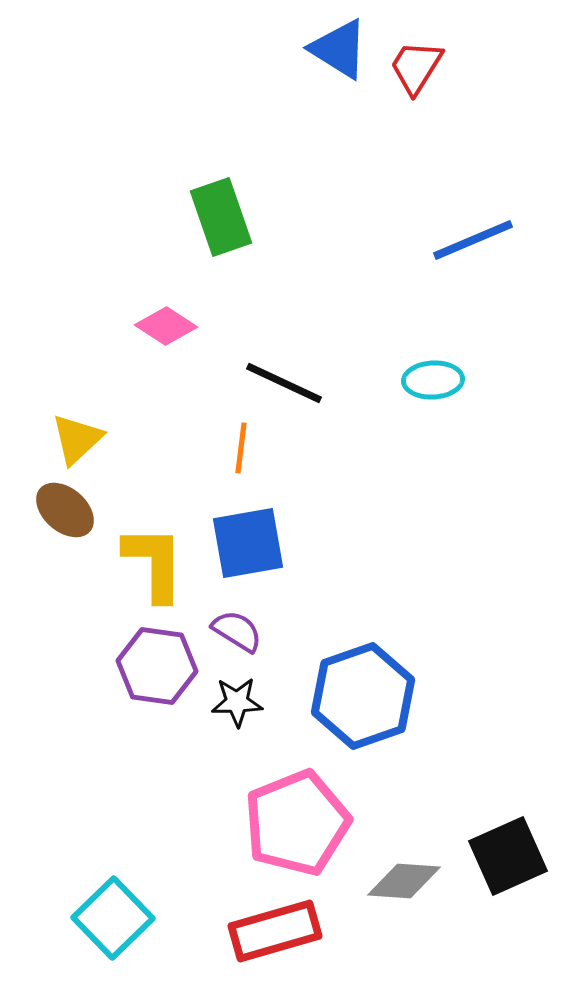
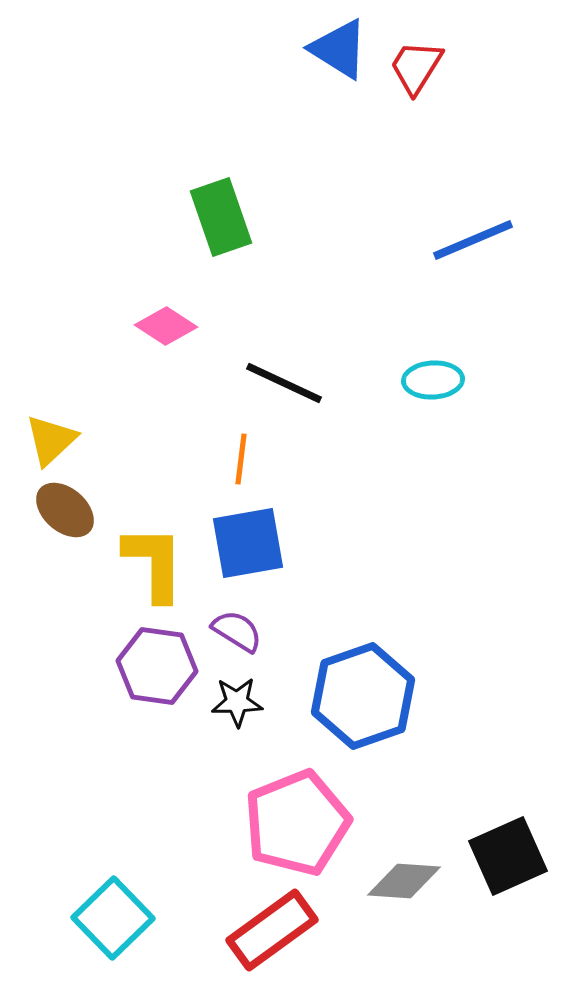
yellow triangle: moved 26 px left, 1 px down
orange line: moved 11 px down
red rectangle: moved 3 px left, 1 px up; rotated 20 degrees counterclockwise
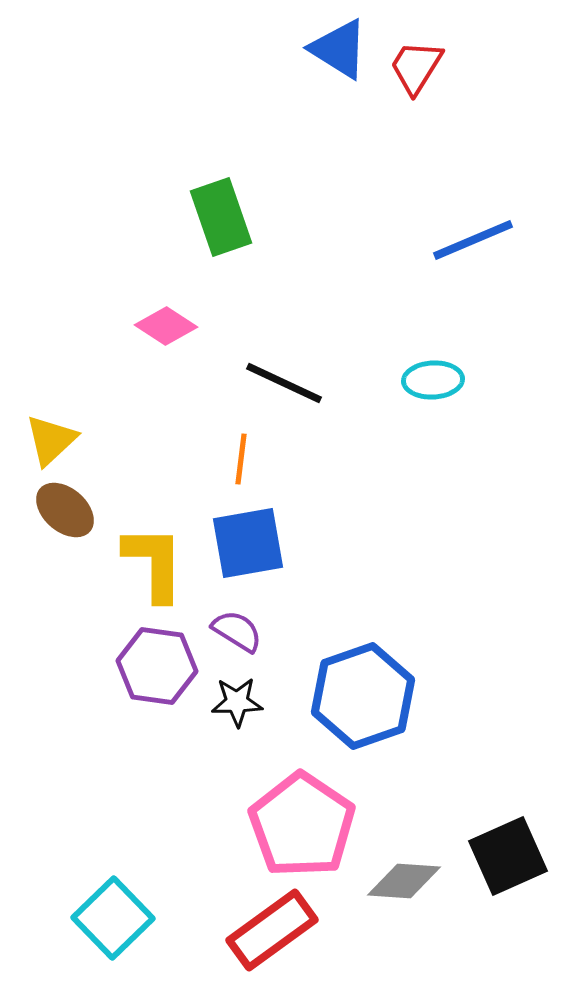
pink pentagon: moved 5 px right, 2 px down; rotated 16 degrees counterclockwise
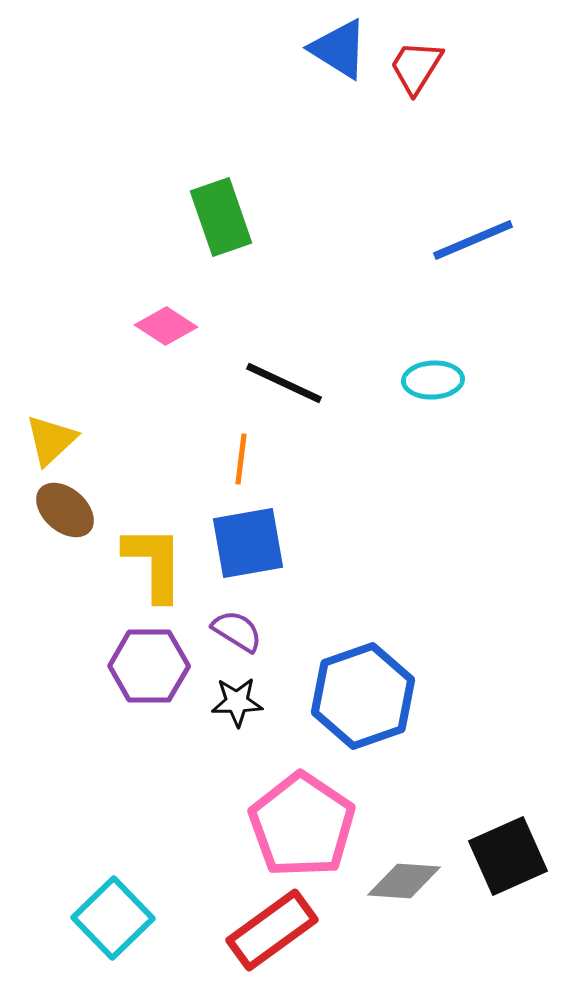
purple hexagon: moved 8 px left; rotated 8 degrees counterclockwise
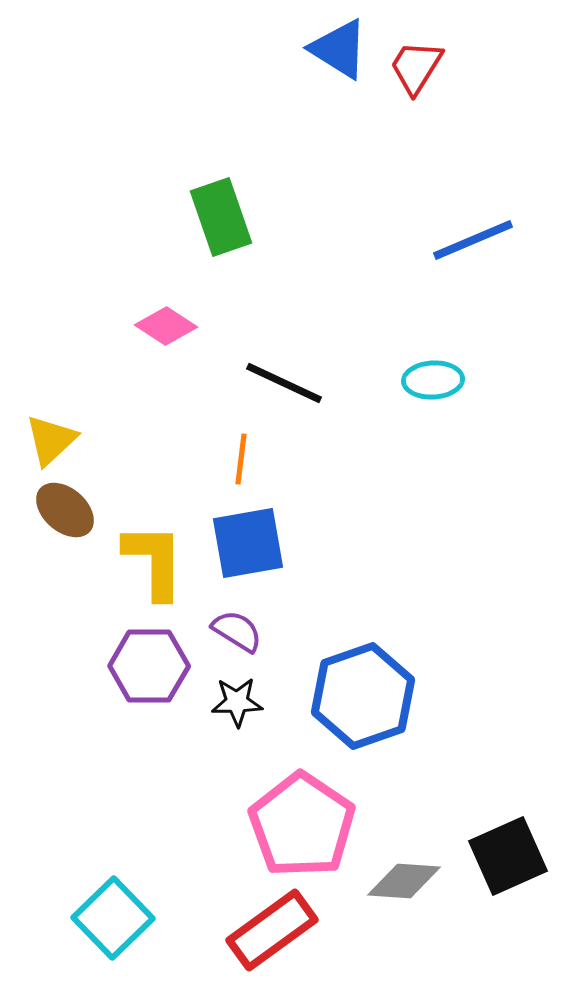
yellow L-shape: moved 2 px up
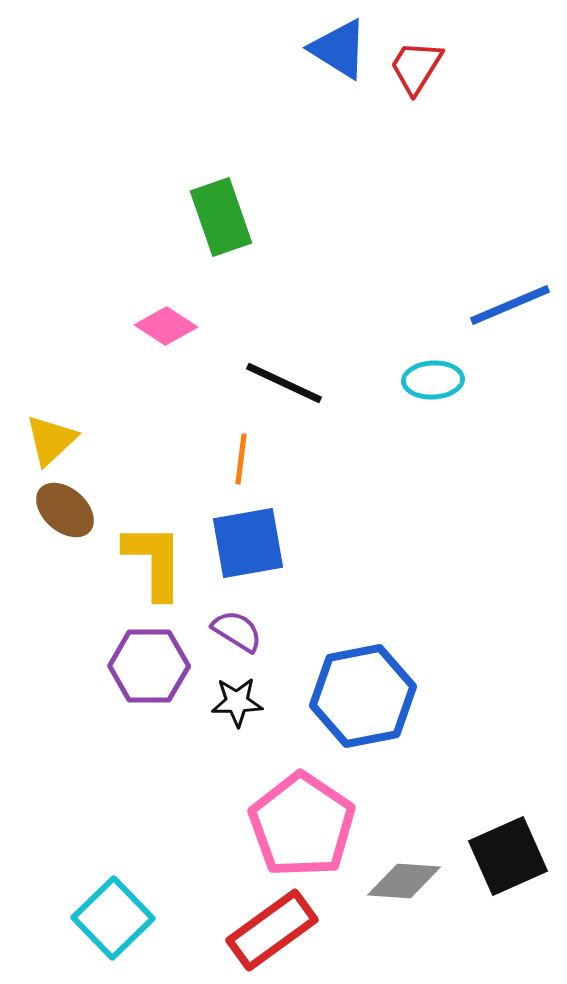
blue line: moved 37 px right, 65 px down
blue hexagon: rotated 8 degrees clockwise
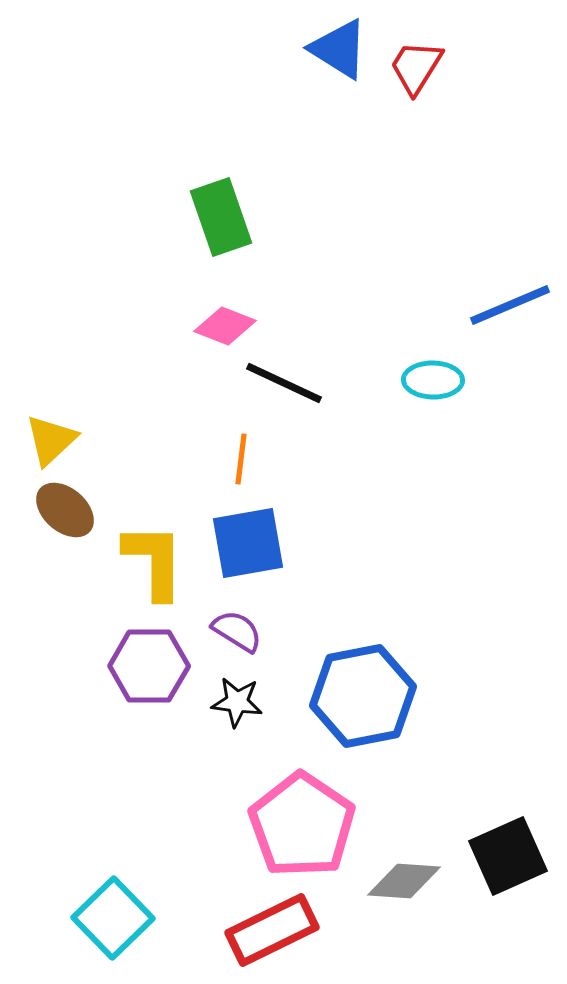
pink diamond: moved 59 px right; rotated 12 degrees counterclockwise
cyan ellipse: rotated 4 degrees clockwise
black star: rotated 9 degrees clockwise
red rectangle: rotated 10 degrees clockwise
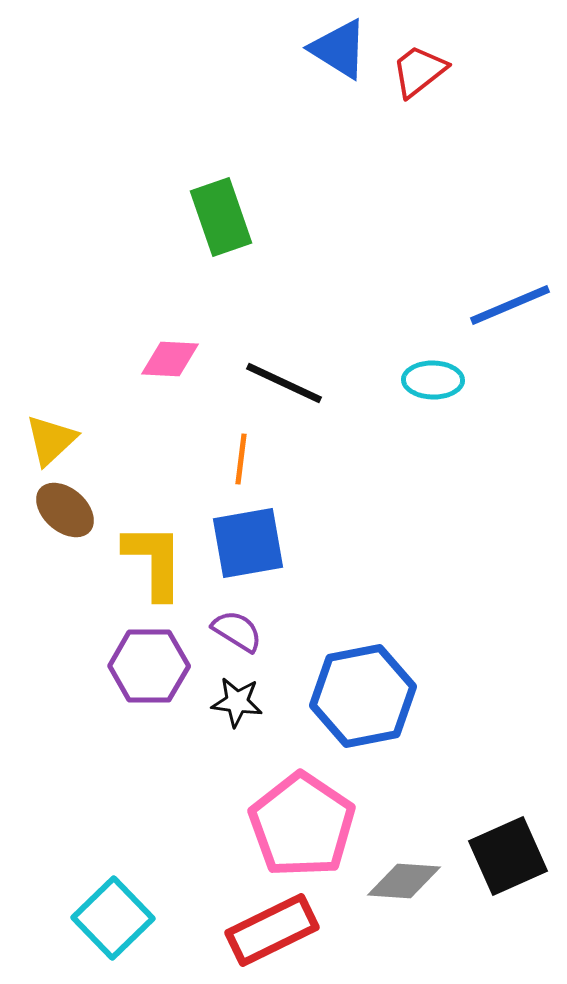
red trapezoid: moved 3 px right, 4 px down; rotated 20 degrees clockwise
pink diamond: moved 55 px left, 33 px down; rotated 18 degrees counterclockwise
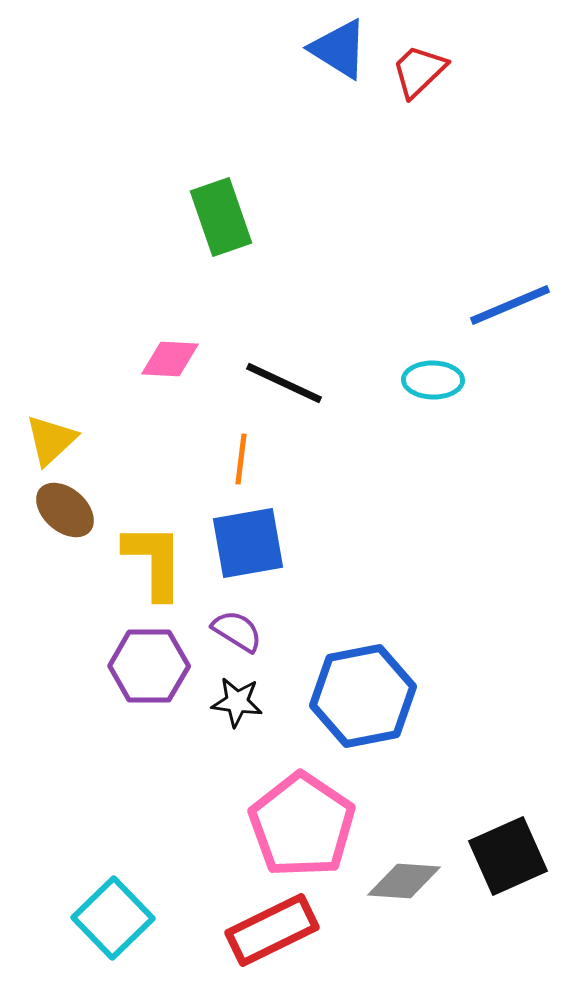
red trapezoid: rotated 6 degrees counterclockwise
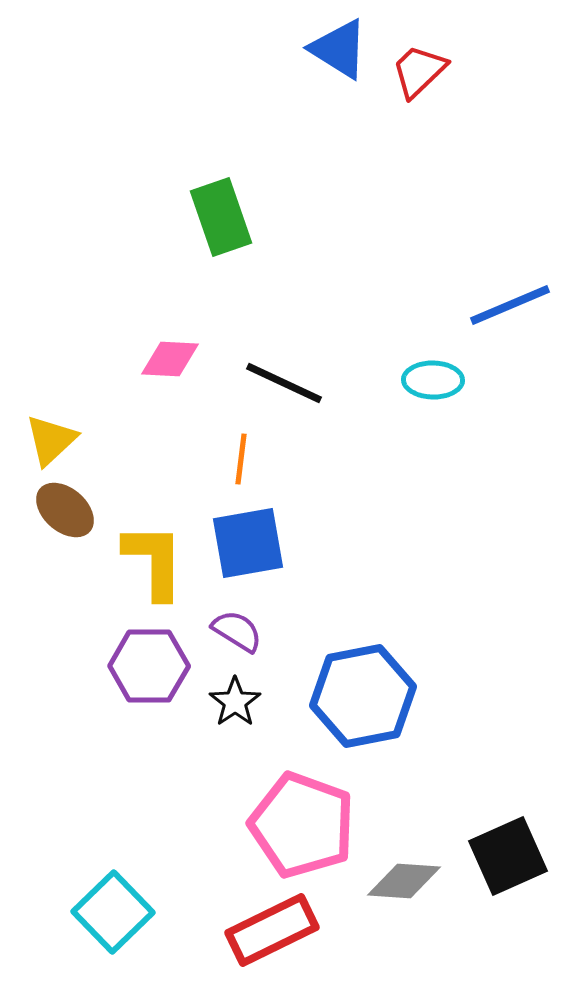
black star: moved 2 px left; rotated 30 degrees clockwise
pink pentagon: rotated 14 degrees counterclockwise
cyan square: moved 6 px up
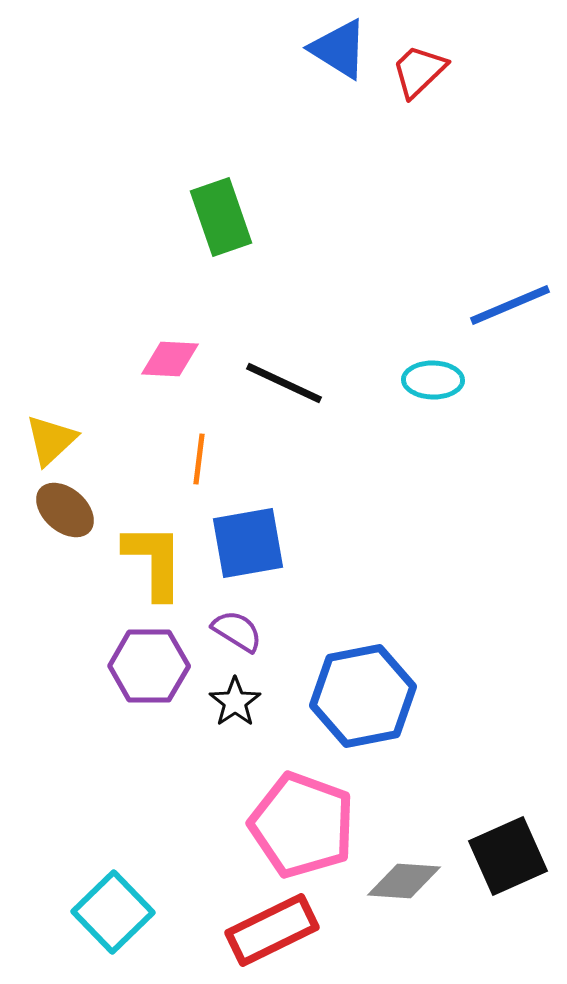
orange line: moved 42 px left
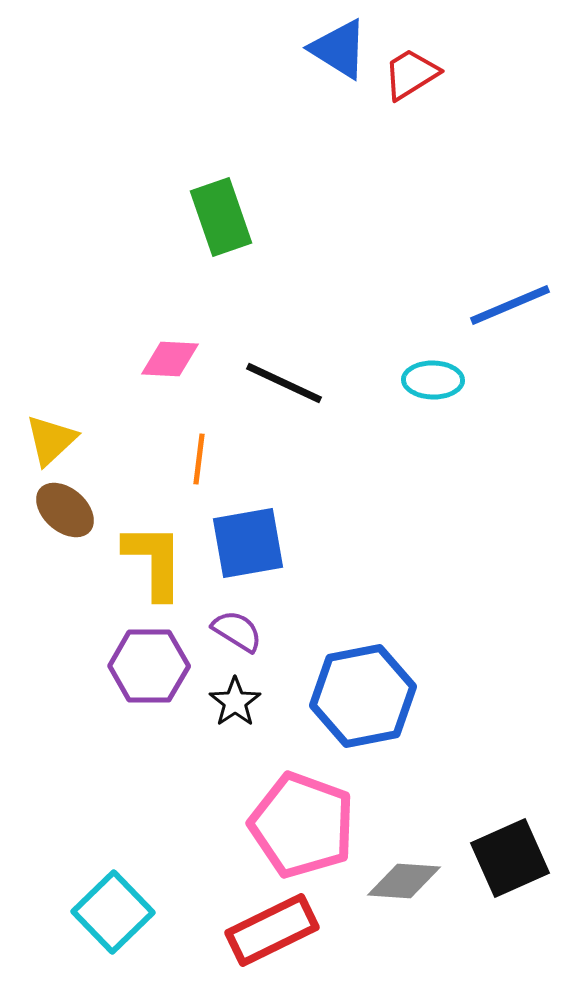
red trapezoid: moved 8 px left, 3 px down; rotated 12 degrees clockwise
black square: moved 2 px right, 2 px down
